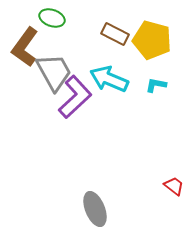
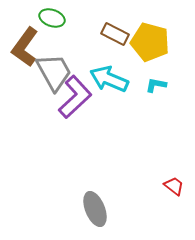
yellow pentagon: moved 2 px left, 2 px down
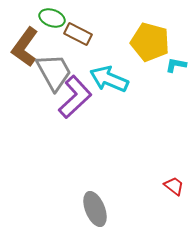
brown rectangle: moved 37 px left
cyan L-shape: moved 20 px right, 20 px up
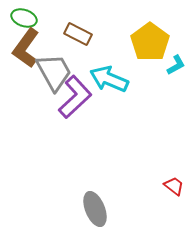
green ellipse: moved 28 px left
yellow pentagon: rotated 21 degrees clockwise
brown L-shape: moved 1 px right, 1 px down
cyan L-shape: rotated 140 degrees clockwise
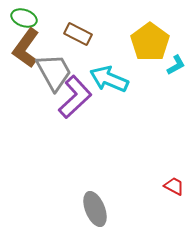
red trapezoid: rotated 10 degrees counterclockwise
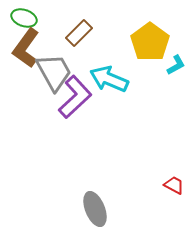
brown rectangle: moved 1 px right, 1 px up; rotated 72 degrees counterclockwise
red trapezoid: moved 1 px up
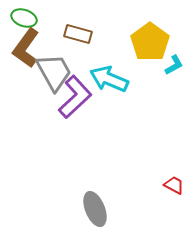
brown rectangle: moved 1 px left, 1 px down; rotated 60 degrees clockwise
cyan L-shape: moved 2 px left
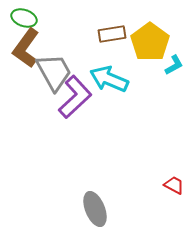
brown rectangle: moved 34 px right; rotated 24 degrees counterclockwise
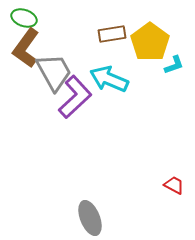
cyan L-shape: rotated 10 degrees clockwise
gray ellipse: moved 5 px left, 9 px down
